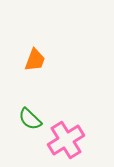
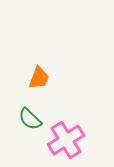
orange trapezoid: moved 4 px right, 18 px down
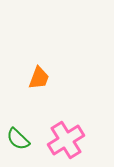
green semicircle: moved 12 px left, 20 px down
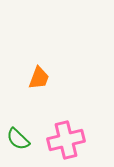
pink cross: rotated 18 degrees clockwise
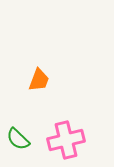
orange trapezoid: moved 2 px down
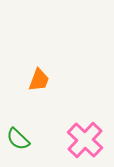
pink cross: moved 19 px right; rotated 33 degrees counterclockwise
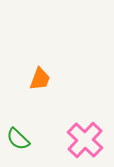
orange trapezoid: moved 1 px right, 1 px up
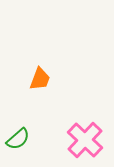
green semicircle: rotated 85 degrees counterclockwise
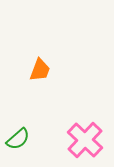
orange trapezoid: moved 9 px up
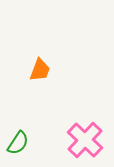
green semicircle: moved 4 px down; rotated 15 degrees counterclockwise
